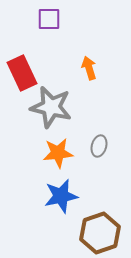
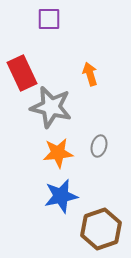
orange arrow: moved 1 px right, 6 px down
brown hexagon: moved 1 px right, 4 px up
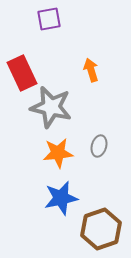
purple square: rotated 10 degrees counterclockwise
orange arrow: moved 1 px right, 4 px up
blue star: moved 2 px down
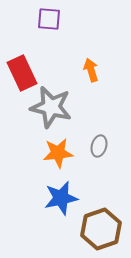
purple square: rotated 15 degrees clockwise
